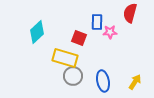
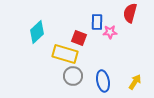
yellow rectangle: moved 4 px up
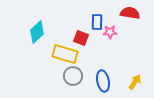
red semicircle: rotated 84 degrees clockwise
red square: moved 2 px right
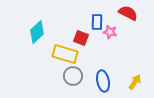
red semicircle: moved 2 px left; rotated 18 degrees clockwise
pink star: rotated 16 degrees clockwise
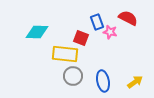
red semicircle: moved 5 px down
blue rectangle: rotated 21 degrees counterclockwise
cyan diamond: rotated 45 degrees clockwise
yellow rectangle: rotated 10 degrees counterclockwise
yellow arrow: rotated 21 degrees clockwise
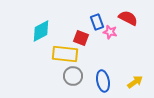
cyan diamond: moved 4 px right, 1 px up; rotated 30 degrees counterclockwise
